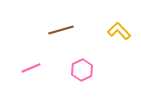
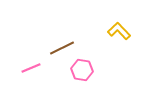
brown line: moved 1 px right, 18 px down; rotated 10 degrees counterclockwise
pink hexagon: rotated 25 degrees counterclockwise
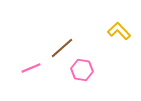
brown line: rotated 15 degrees counterclockwise
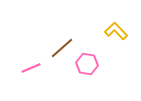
yellow L-shape: moved 3 px left
pink hexagon: moved 5 px right, 6 px up
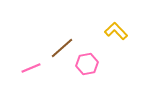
pink hexagon: rotated 20 degrees counterclockwise
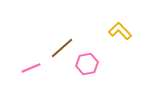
yellow L-shape: moved 4 px right
